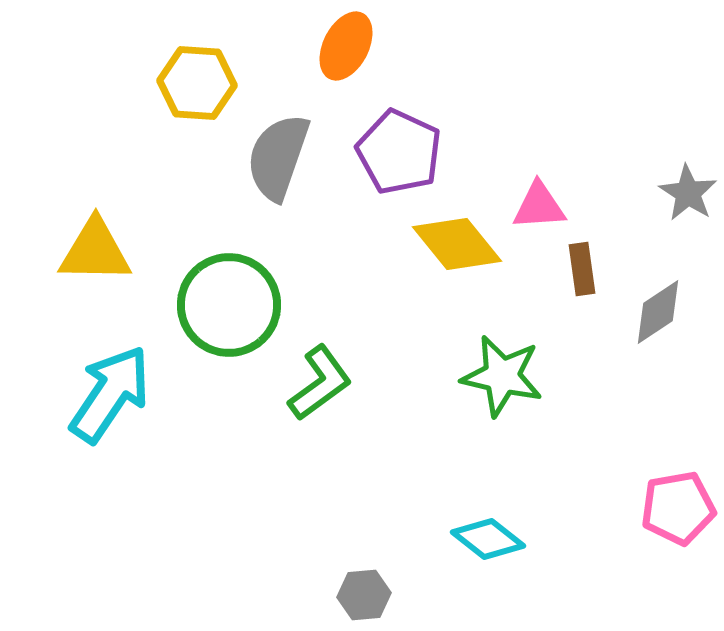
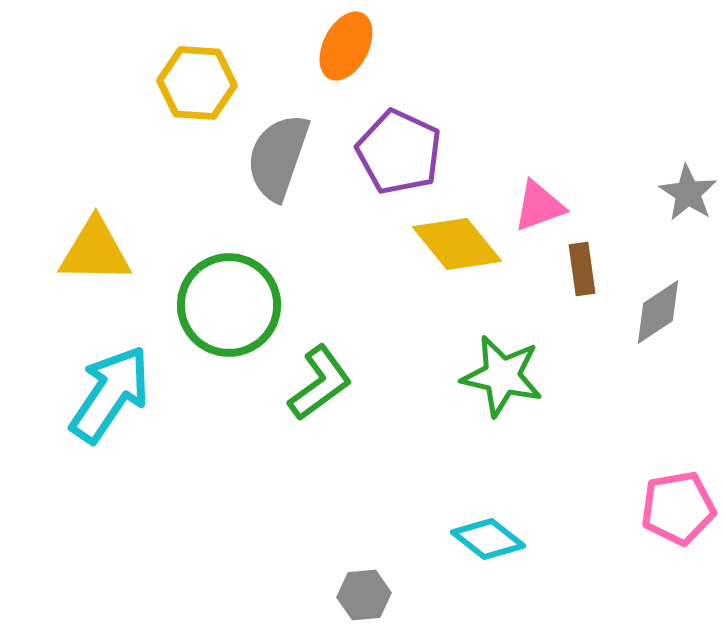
pink triangle: rotated 16 degrees counterclockwise
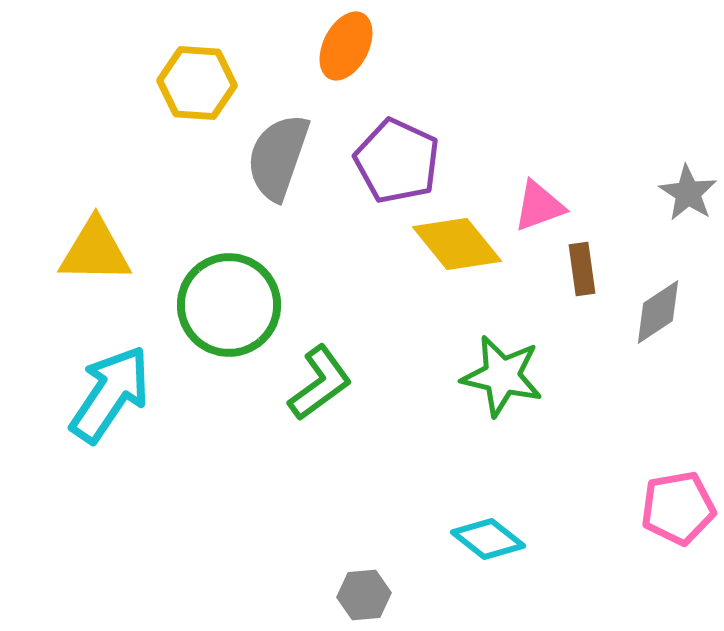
purple pentagon: moved 2 px left, 9 px down
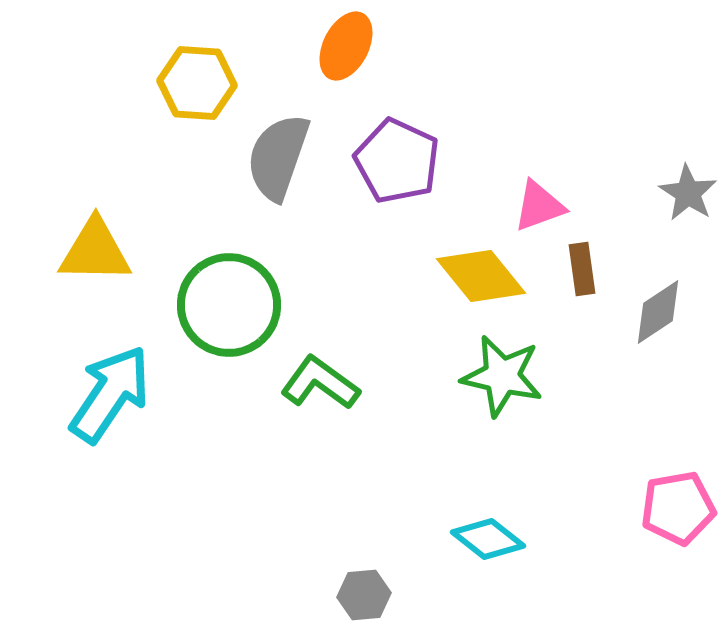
yellow diamond: moved 24 px right, 32 px down
green L-shape: rotated 108 degrees counterclockwise
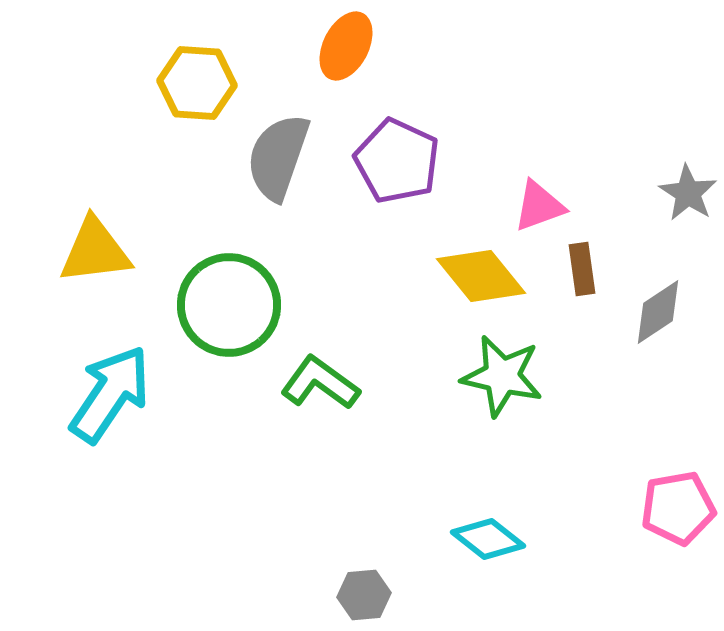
yellow triangle: rotated 8 degrees counterclockwise
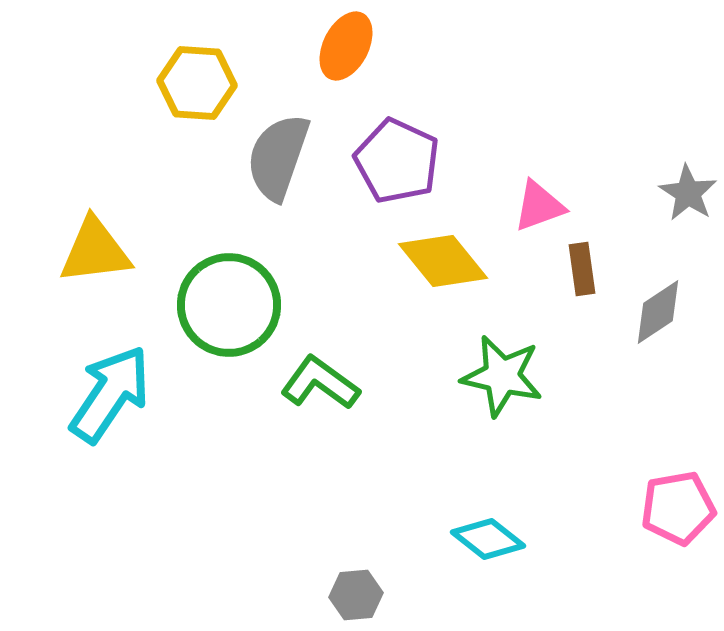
yellow diamond: moved 38 px left, 15 px up
gray hexagon: moved 8 px left
